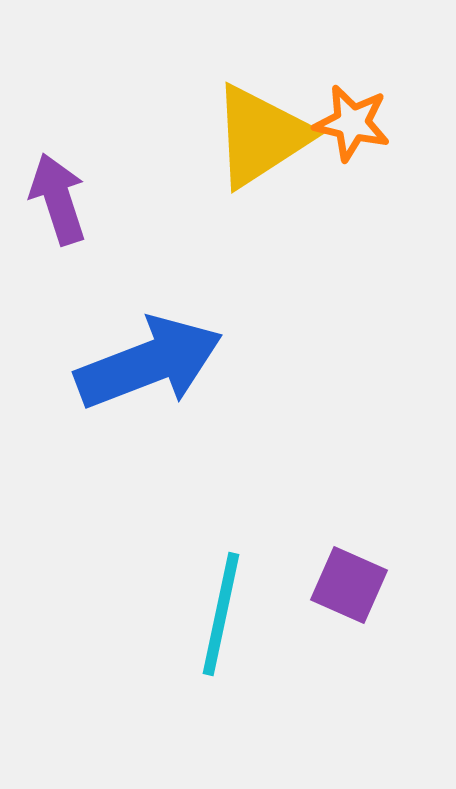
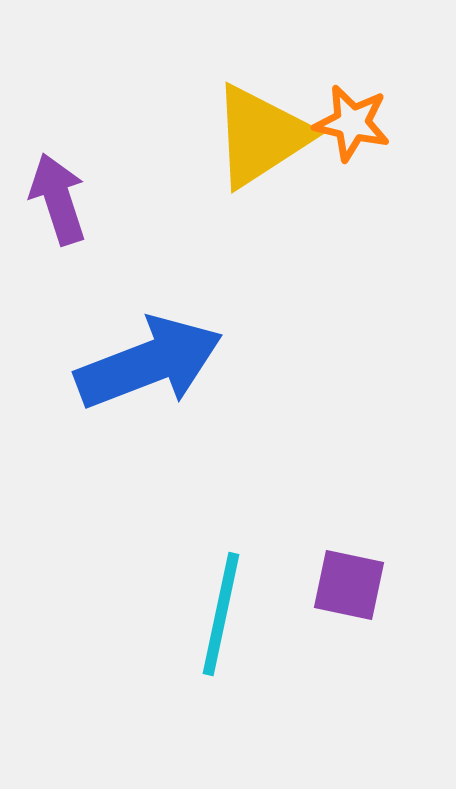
purple square: rotated 12 degrees counterclockwise
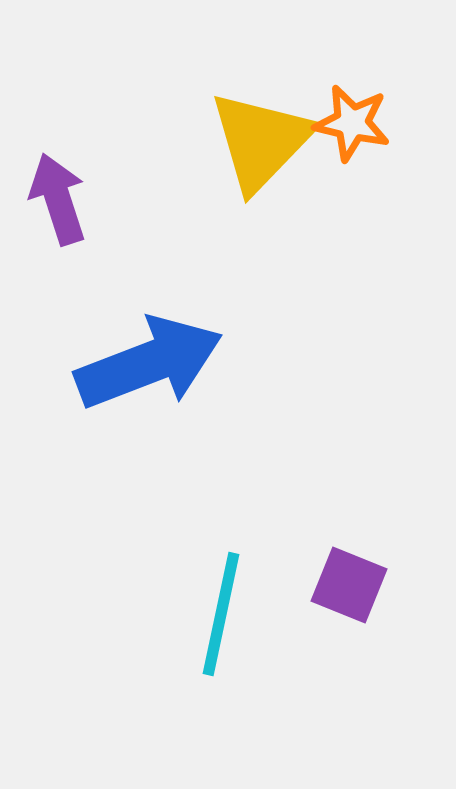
yellow triangle: moved 5 px down; rotated 13 degrees counterclockwise
purple square: rotated 10 degrees clockwise
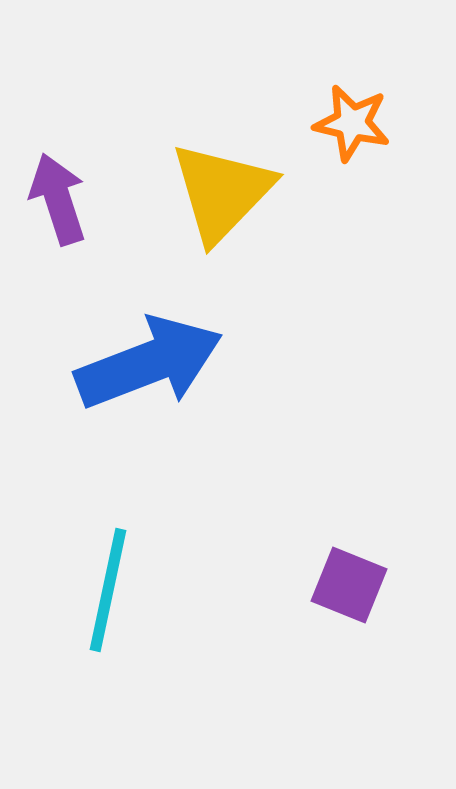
yellow triangle: moved 39 px left, 51 px down
cyan line: moved 113 px left, 24 px up
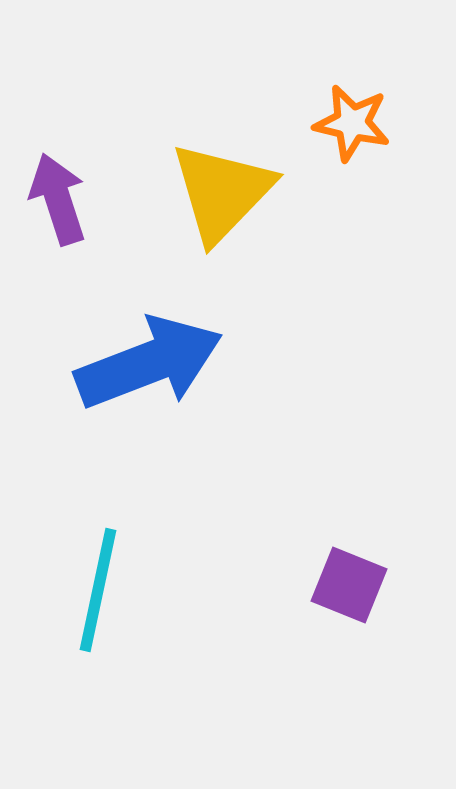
cyan line: moved 10 px left
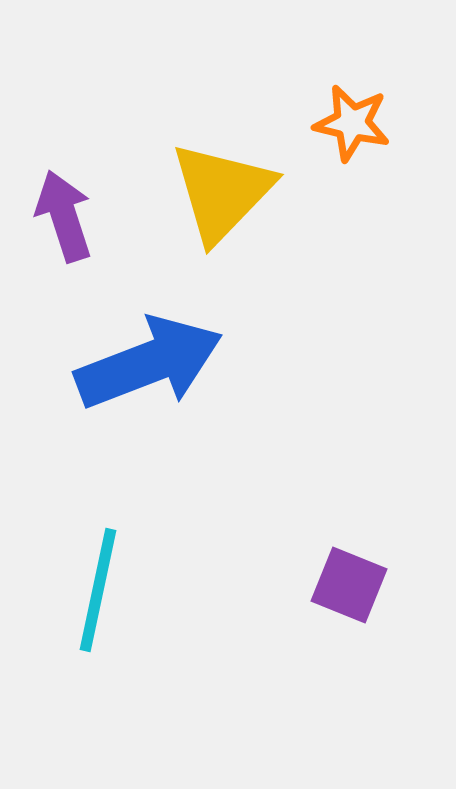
purple arrow: moved 6 px right, 17 px down
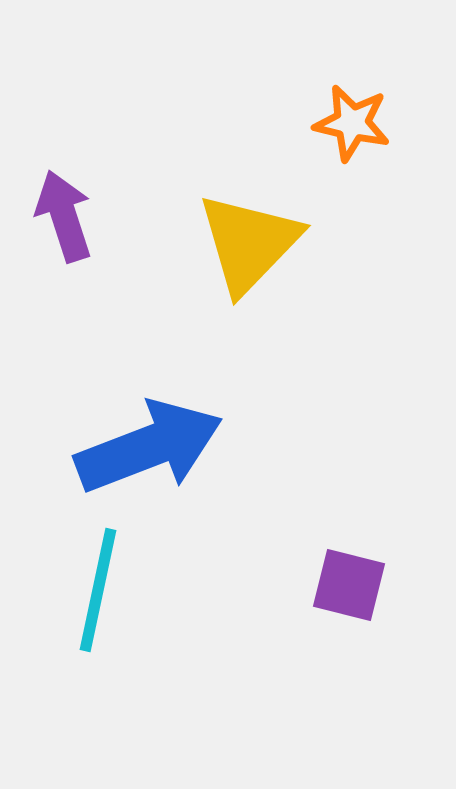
yellow triangle: moved 27 px right, 51 px down
blue arrow: moved 84 px down
purple square: rotated 8 degrees counterclockwise
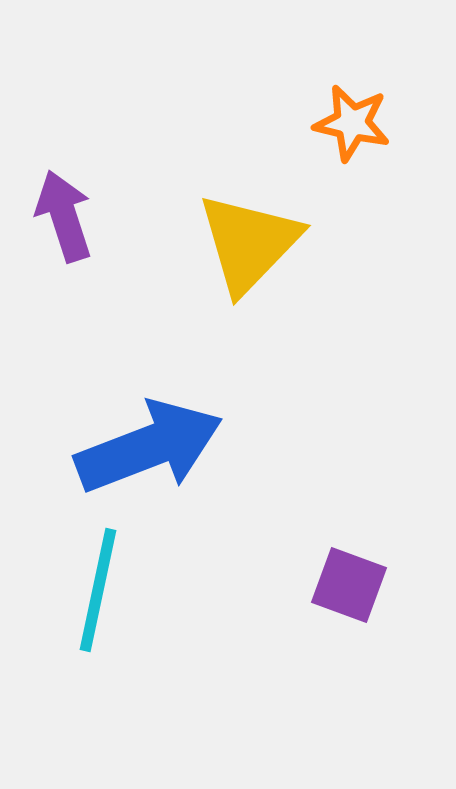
purple square: rotated 6 degrees clockwise
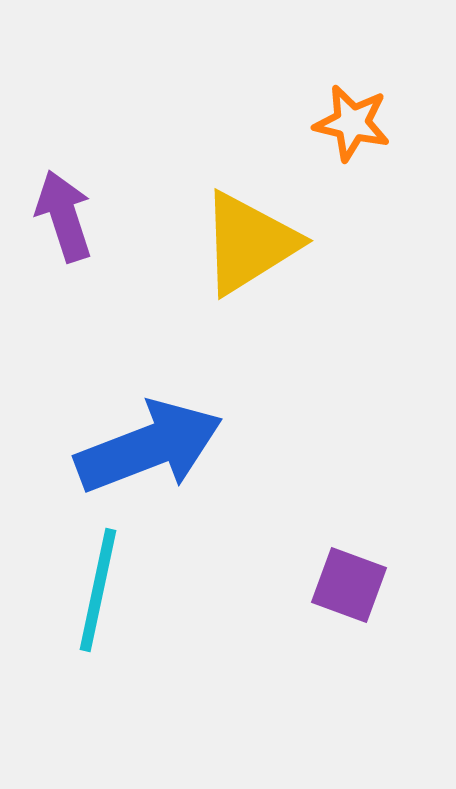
yellow triangle: rotated 14 degrees clockwise
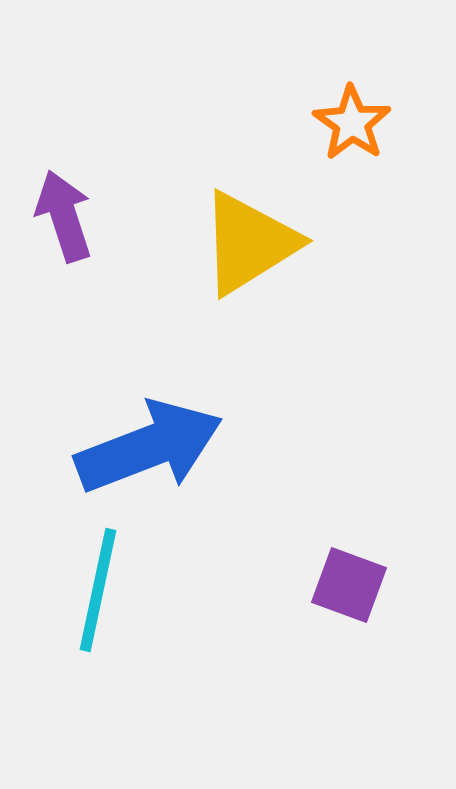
orange star: rotated 22 degrees clockwise
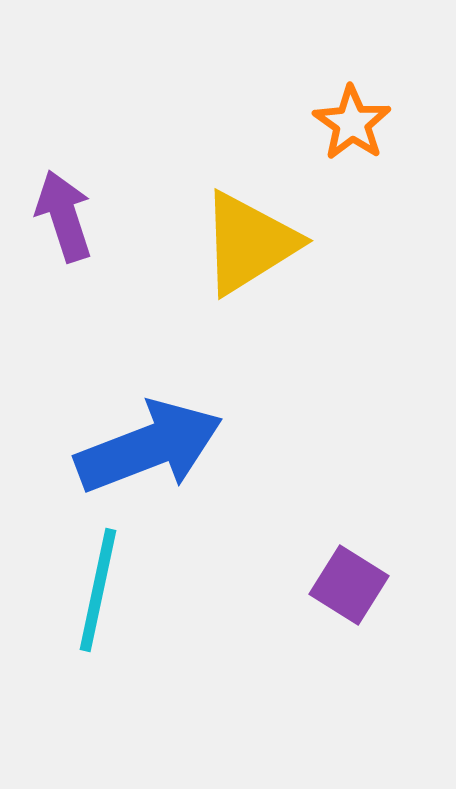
purple square: rotated 12 degrees clockwise
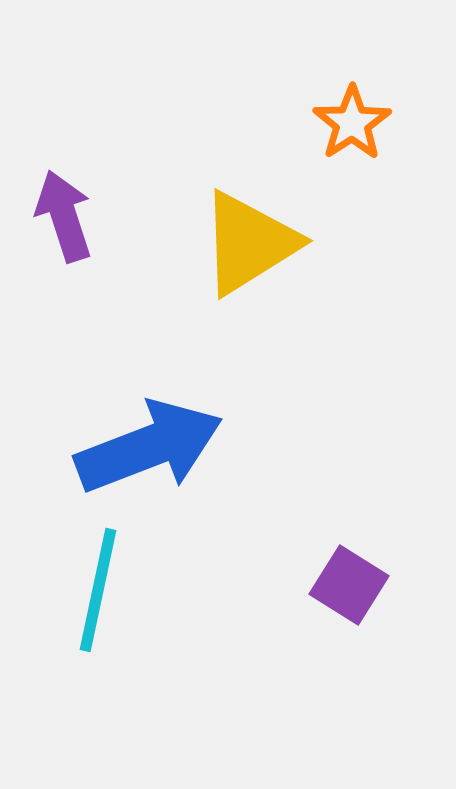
orange star: rotated 4 degrees clockwise
